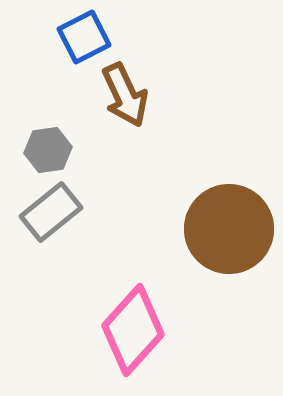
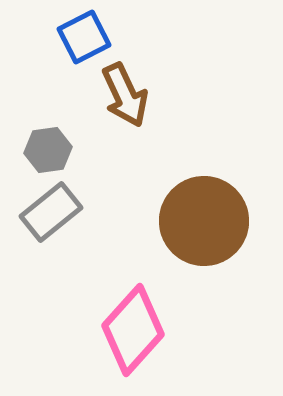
brown circle: moved 25 px left, 8 px up
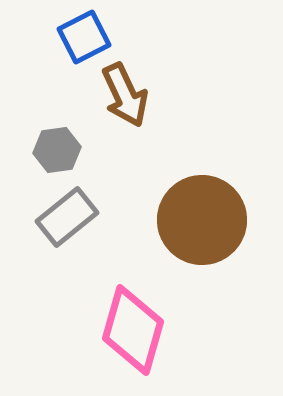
gray hexagon: moved 9 px right
gray rectangle: moved 16 px right, 5 px down
brown circle: moved 2 px left, 1 px up
pink diamond: rotated 26 degrees counterclockwise
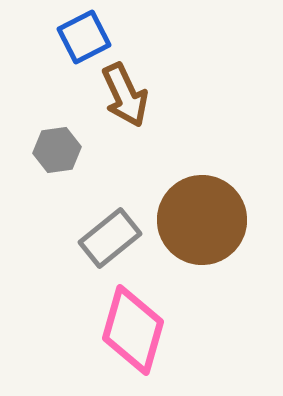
gray rectangle: moved 43 px right, 21 px down
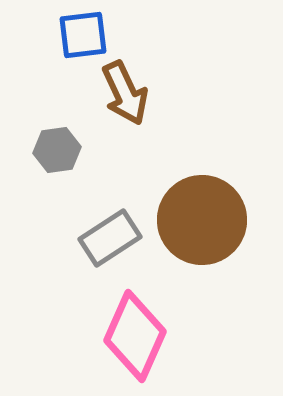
blue square: moved 1 px left, 2 px up; rotated 20 degrees clockwise
brown arrow: moved 2 px up
gray rectangle: rotated 6 degrees clockwise
pink diamond: moved 2 px right, 6 px down; rotated 8 degrees clockwise
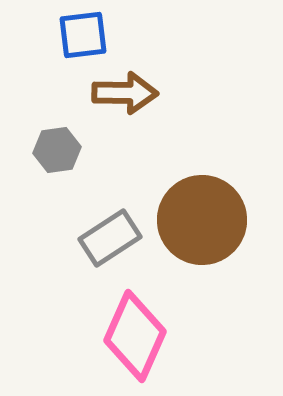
brown arrow: rotated 64 degrees counterclockwise
